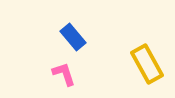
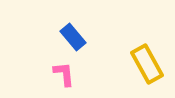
pink L-shape: rotated 12 degrees clockwise
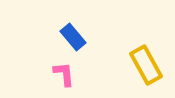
yellow rectangle: moved 1 px left, 1 px down
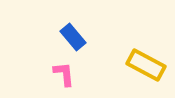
yellow rectangle: rotated 33 degrees counterclockwise
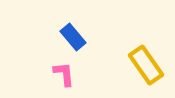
yellow rectangle: rotated 27 degrees clockwise
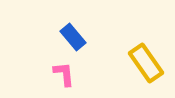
yellow rectangle: moved 2 px up
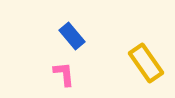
blue rectangle: moved 1 px left, 1 px up
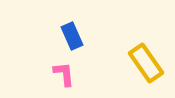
blue rectangle: rotated 16 degrees clockwise
